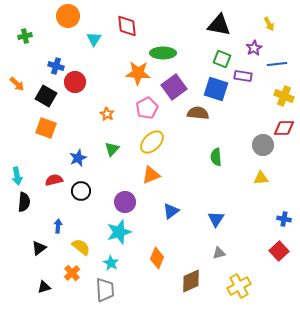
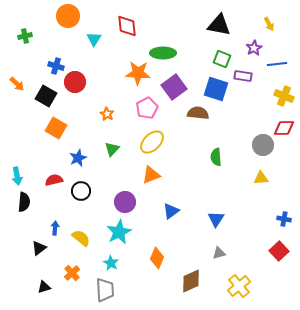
orange square at (46, 128): moved 10 px right; rotated 10 degrees clockwise
blue arrow at (58, 226): moved 3 px left, 2 px down
cyan star at (119, 232): rotated 10 degrees counterclockwise
yellow semicircle at (81, 247): moved 9 px up
yellow cross at (239, 286): rotated 10 degrees counterclockwise
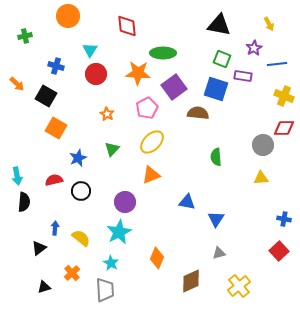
cyan triangle at (94, 39): moved 4 px left, 11 px down
red circle at (75, 82): moved 21 px right, 8 px up
blue triangle at (171, 211): moved 16 px right, 9 px up; rotated 48 degrees clockwise
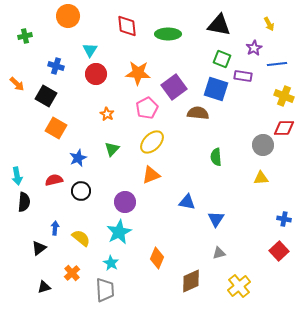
green ellipse at (163, 53): moved 5 px right, 19 px up
